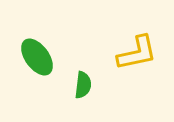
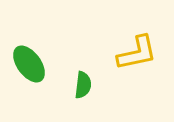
green ellipse: moved 8 px left, 7 px down
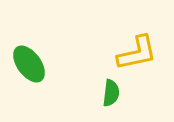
green semicircle: moved 28 px right, 8 px down
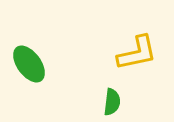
green semicircle: moved 1 px right, 9 px down
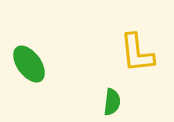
yellow L-shape: rotated 96 degrees clockwise
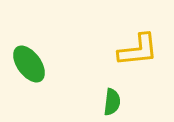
yellow L-shape: moved 1 px right, 3 px up; rotated 90 degrees counterclockwise
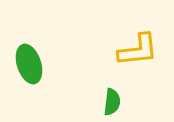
green ellipse: rotated 18 degrees clockwise
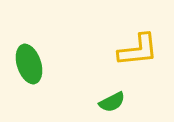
green semicircle: rotated 56 degrees clockwise
